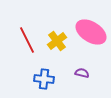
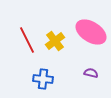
yellow cross: moved 2 px left
purple semicircle: moved 9 px right
blue cross: moved 1 px left
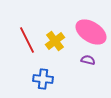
purple semicircle: moved 3 px left, 13 px up
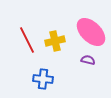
pink ellipse: rotated 12 degrees clockwise
yellow cross: rotated 24 degrees clockwise
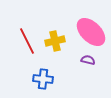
red line: moved 1 px down
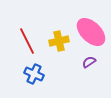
yellow cross: moved 4 px right
purple semicircle: moved 1 px right, 2 px down; rotated 48 degrees counterclockwise
blue cross: moved 9 px left, 5 px up; rotated 18 degrees clockwise
